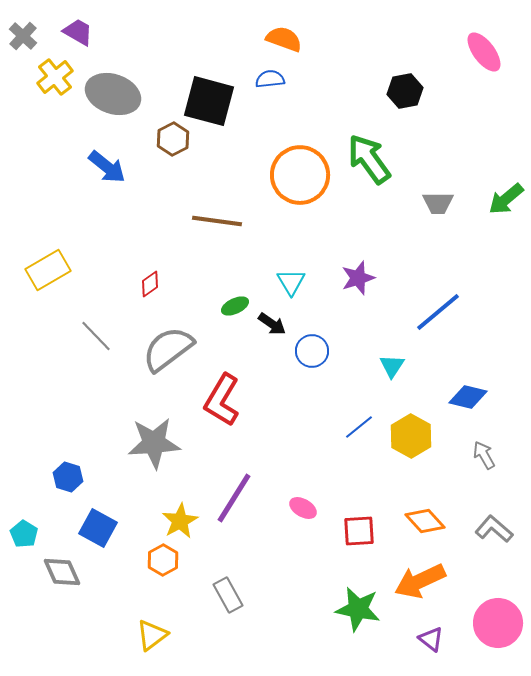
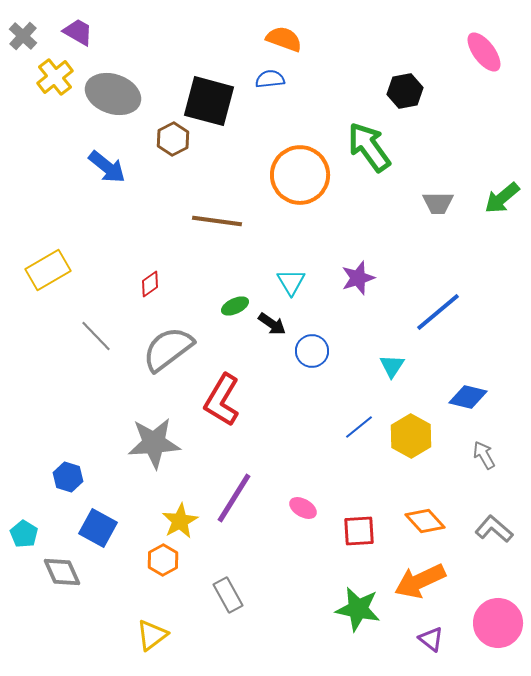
green arrow at (369, 159): moved 12 px up
green arrow at (506, 199): moved 4 px left, 1 px up
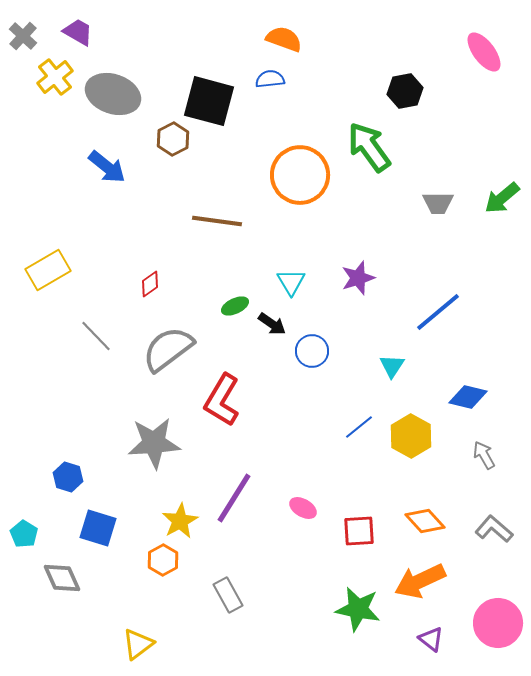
blue square at (98, 528): rotated 12 degrees counterclockwise
gray diamond at (62, 572): moved 6 px down
yellow triangle at (152, 635): moved 14 px left, 9 px down
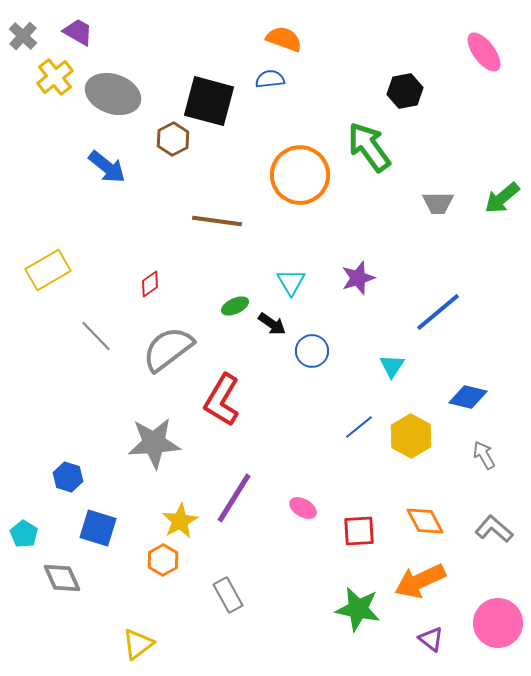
orange diamond at (425, 521): rotated 15 degrees clockwise
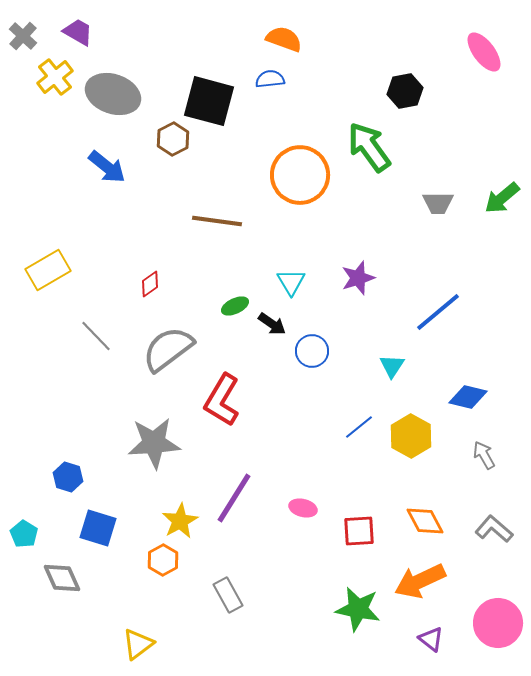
pink ellipse at (303, 508): rotated 16 degrees counterclockwise
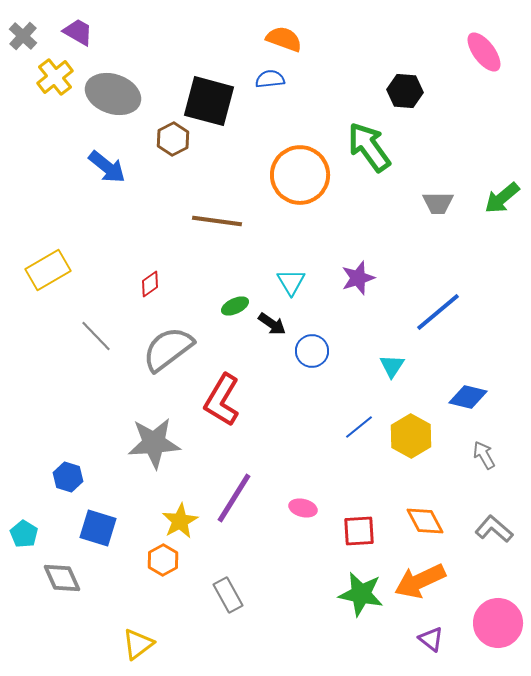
black hexagon at (405, 91): rotated 16 degrees clockwise
green star at (358, 609): moved 3 px right, 15 px up
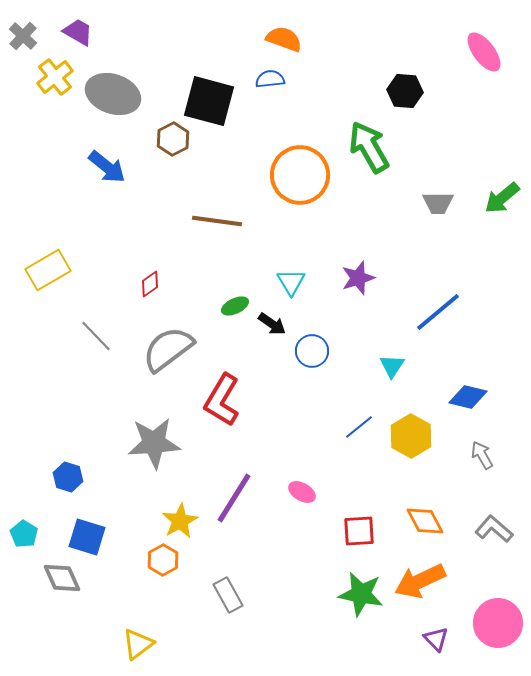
green arrow at (369, 147): rotated 6 degrees clockwise
gray arrow at (484, 455): moved 2 px left
pink ellipse at (303, 508): moved 1 px left, 16 px up; rotated 16 degrees clockwise
blue square at (98, 528): moved 11 px left, 9 px down
purple triangle at (431, 639): moved 5 px right; rotated 8 degrees clockwise
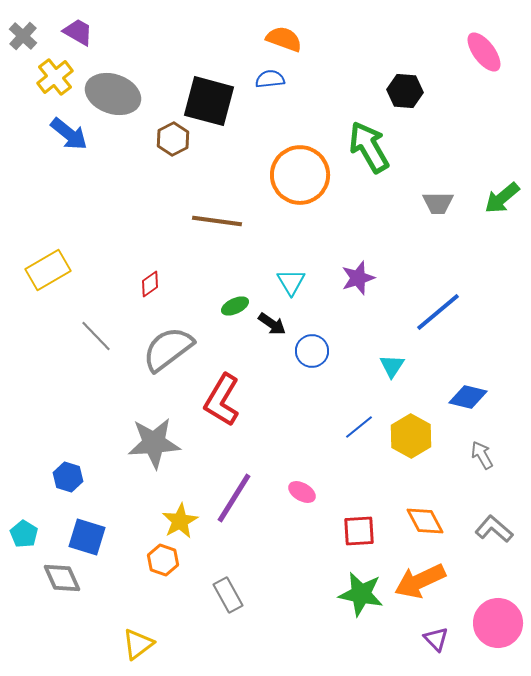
blue arrow at (107, 167): moved 38 px left, 33 px up
orange hexagon at (163, 560): rotated 12 degrees counterclockwise
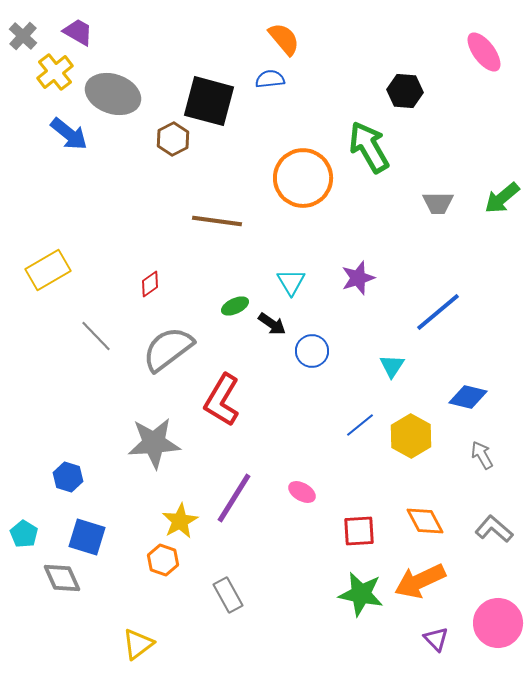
orange semicircle at (284, 39): rotated 30 degrees clockwise
yellow cross at (55, 77): moved 5 px up
orange circle at (300, 175): moved 3 px right, 3 px down
blue line at (359, 427): moved 1 px right, 2 px up
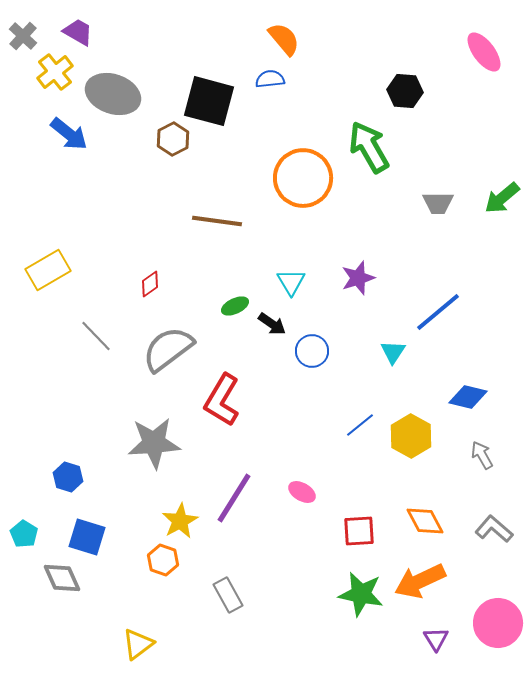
cyan triangle at (392, 366): moved 1 px right, 14 px up
purple triangle at (436, 639): rotated 12 degrees clockwise
